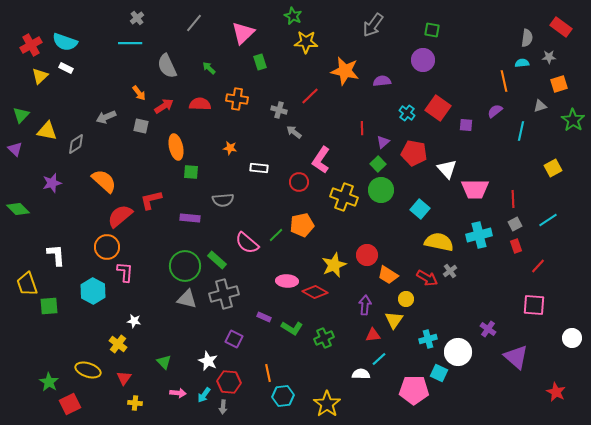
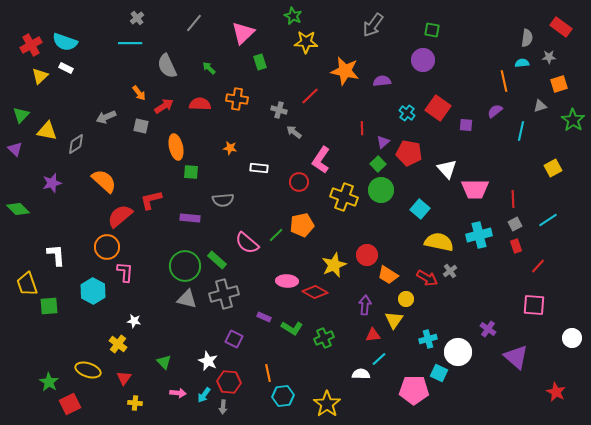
red pentagon at (414, 153): moved 5 px left
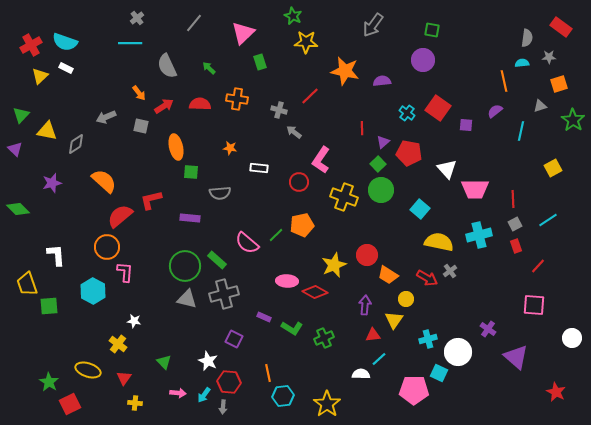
gray semicircle at (223, 200): moved 3 px left, 7 px up
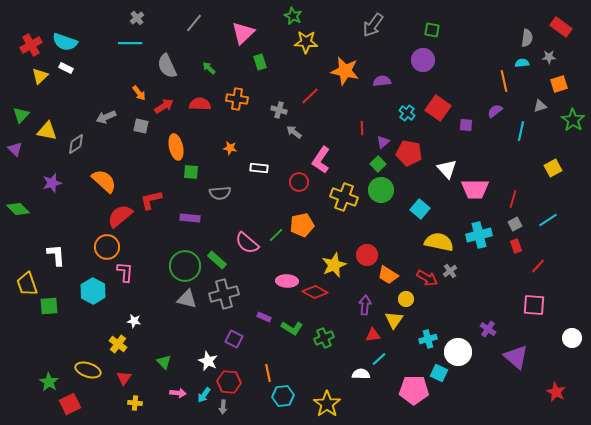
red line at (513, 199): rotated 18 degrees clockwise
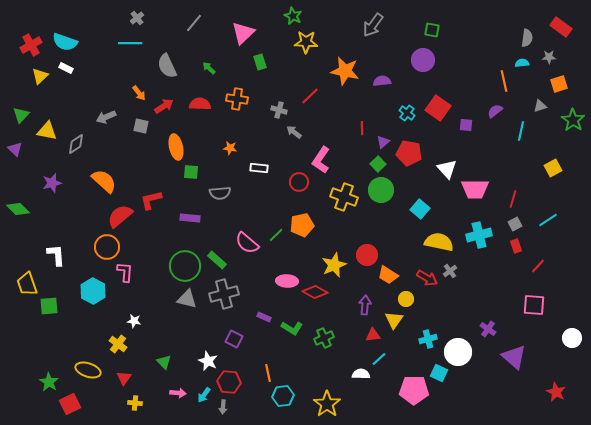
purple triangle at (516, 357): moved 2 px left
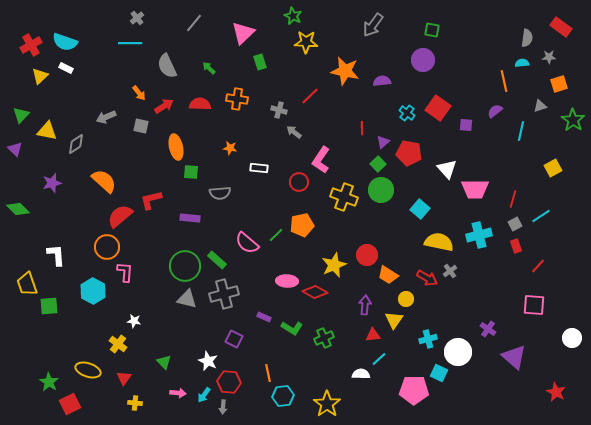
cyan line at (548, 220): moved 7 px left, 4 px up
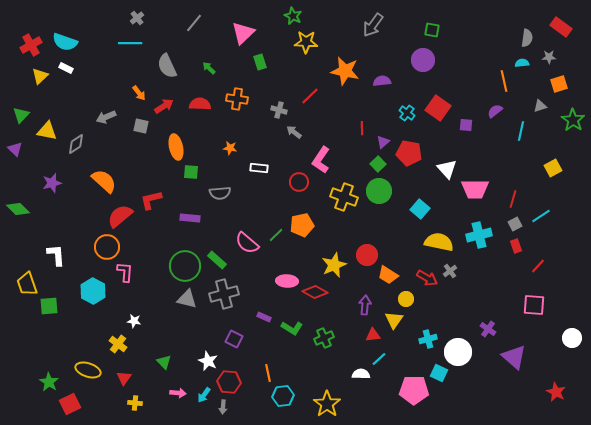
green circle at (381, 190): moved 2 px left, 1 px down
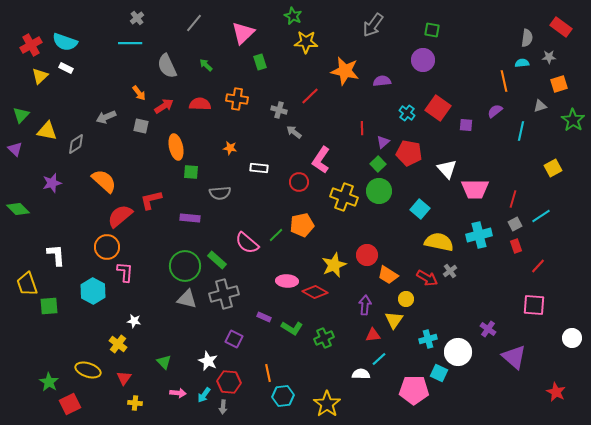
green arrow at (209, 68): moved 3 px left, 3 px up
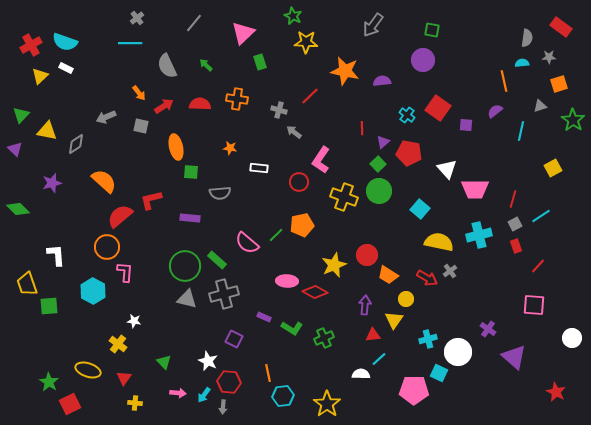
cyan cross at (407, 113): moved 2 px down
